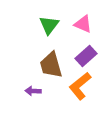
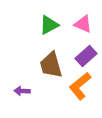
green triangle: rotated 25 degrees clockwise
purple arrow: moved 11 px left
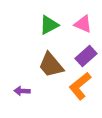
brown trapezoid: rotated 24 degrees counterclockwise
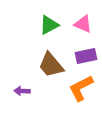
purple rectangle: rotated 30 degrees clockwise
orange L-shape: moved 1 px right, 2 px down; rotated 12 degrees clockwise
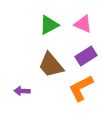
purple rectangle: rotated 20 degrees counterclockwise
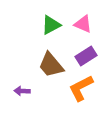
green triangle: moved 2 px right
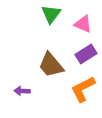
green triangle: moved 11 px up; rotated 25 degrees counterclockwise
purple rectangle: moved 2 px up
orange L-shape: moved 2 px right, 1 px down
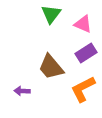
purple rectangle: moved 1 px up
brown trapezoid: moved 2 px down
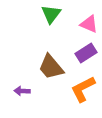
pink triangle: moved 6 px right
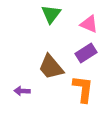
orange L-shape: rotated 124 degrees clockwise
